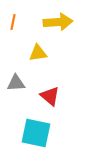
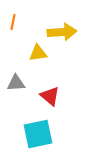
yellow arrow: moved 4 px right, 10 px down
cyan square: moved 2 px right, 1 px down; rotated 24 degrees counterclockwise
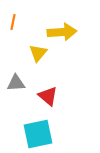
yellow triangle: rotated 42 degrees counterclockwise
red triangle: moved 2 px left
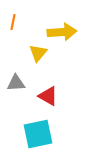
red triangle: rotated 10 degrees counterclockwise
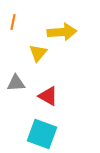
cyan square: moved 4 px right; rotated 32 degrees clockwise
